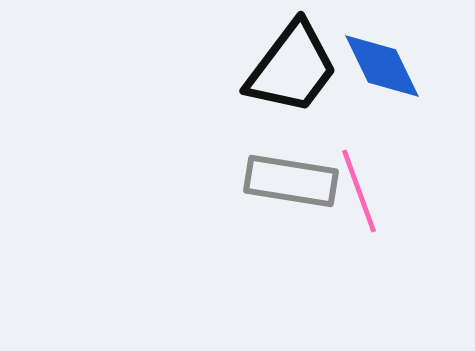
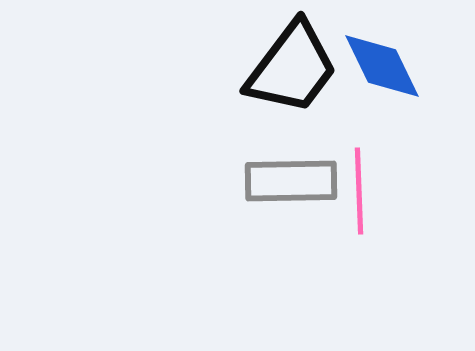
gray rectangle: rotated 10 degrees counterclockwise
pink line: rotated 18 degrees clockwise
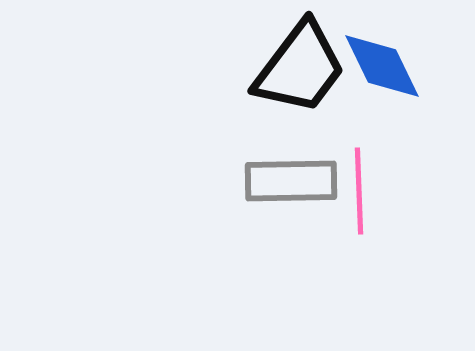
black trapezoid: moved 8 px right
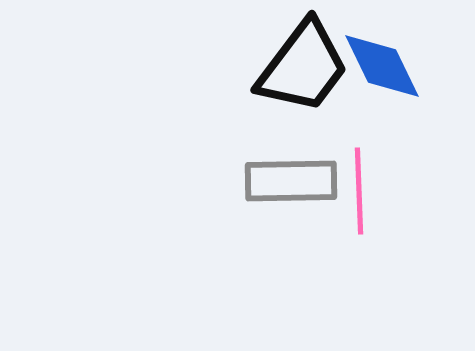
black trapezoid: moved 3 px right, 1 px up
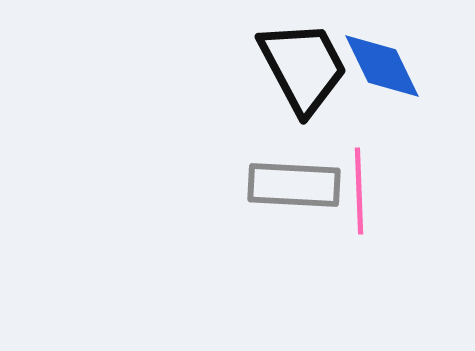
black trapezoid: rotated 65 degrees counterclockwise
gray rectangle: moved 3 px right, 4 px down; rotated 4 degrees clockwise
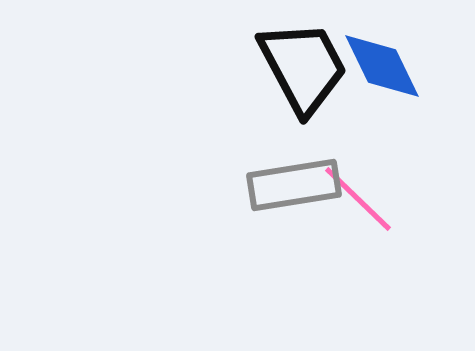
gray rectangle: rotated 12 degrees counterclockwise
pink line: moved 1 px left, 8 px down; rotated 44 degrees counterclockwise
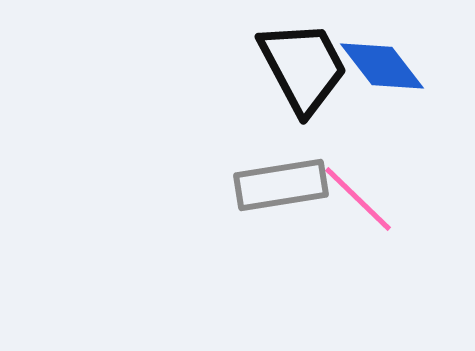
blue diamond: rotated 12 degrees counterclockwise
gray rectangle: moved 13 px left
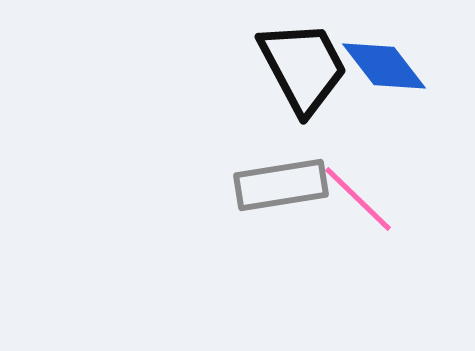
blue diamond: moved 2 px right
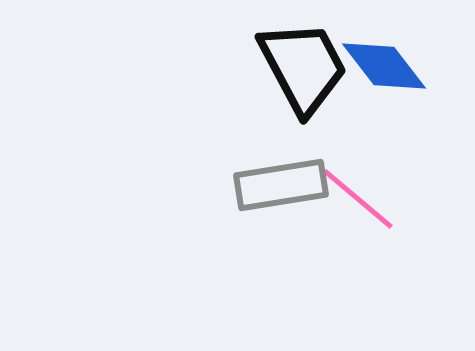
pink line: rotated 4 degrees counterclockwise
